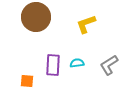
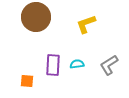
cyan semicircle: moved 1 px down
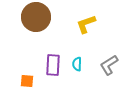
cyan semicircle: rotated 80 degrees counterclockwise
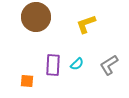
cyan semicircle: rotated 136 degrees counterclockwise
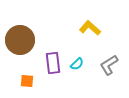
brown circle: moved 16 px left, 23 px down
yellow L-shape: moved 4 px right, 4 px down; rotated 60 degrees clockwise
purple rectangle: moved 2 px up; rotated 10 degrees counterclockwise
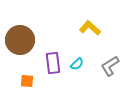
gray L-shape: moved 1 px right, 1 px down
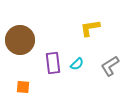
yellow L-shape: rotated 50 degrees counterclockwise
orange square: moved 4 px left, 6 px down
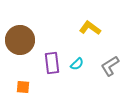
yellow L-shape: rotated 45 degrees clockwise
purple rectangle: moved 1 px left
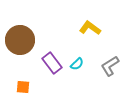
purple rectangle: rotated 30 degrees counterclockwise
